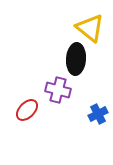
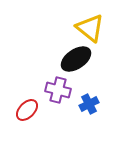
black ellipse: rotated 52 degrees clockwise
blue cross: moved 9 px left, 10 px up
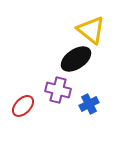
yellow triangle: moved 1 px right, 2 px down
red ellipse: moved 4 px left, 4 px up
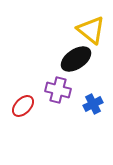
blue cross: moved 4 px right
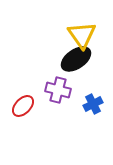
yellow triangle: moved 9 px left, 5 px down; rotated 16 degrees clockwise
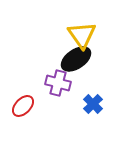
purple cross: moved 7 px up
blue cross: rotated 18 degrees counterclockwise
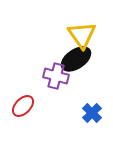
purple cross: moved 2 px left, 7 px up
blue cross: moved 1 px left, 9 px down
